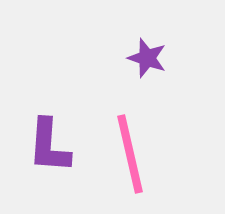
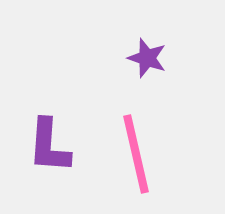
pink line: moved 6 px right
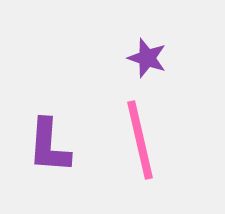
pink line: moved 4 px right, 14 px up
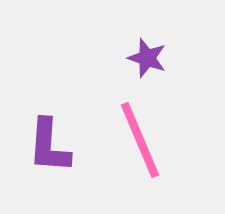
pink line: rotated 10 degrees counterclockwise
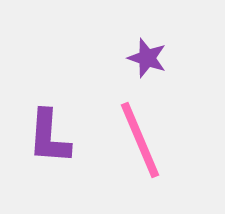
purple L-shape: moved 9 px up
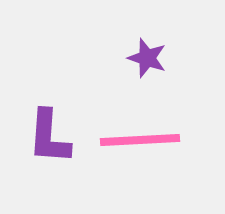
pink line: rotated 70 degrees counterclockwise
